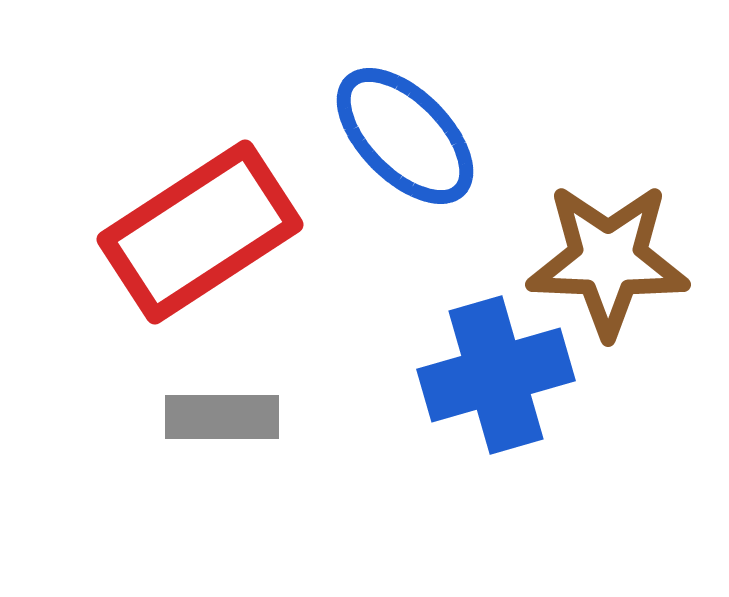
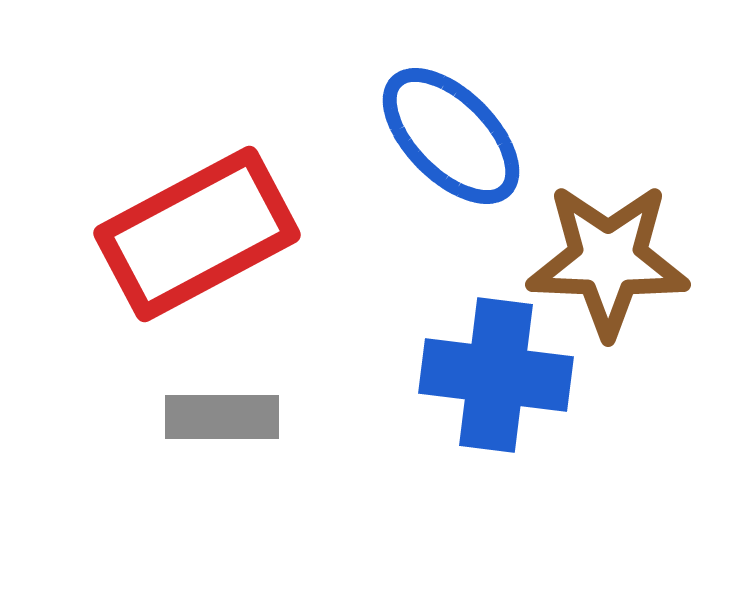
blue ellipse: moved 46 px right
red rectangle: moved 3 px left, 2 px down; rotated 5 degrees clockwise
blue cross: rotated 23 degrees clockwise
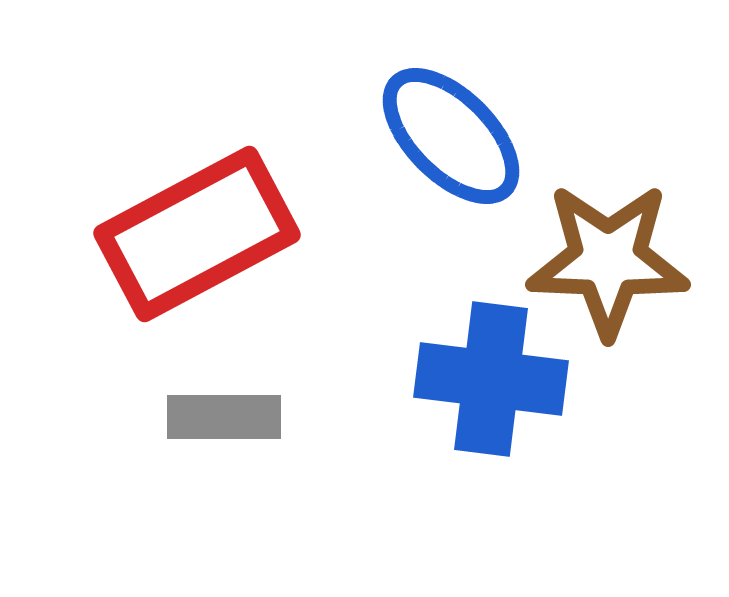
blue cross: moved 5 px left, 4 px down
gray rectangle: moved 2 px right
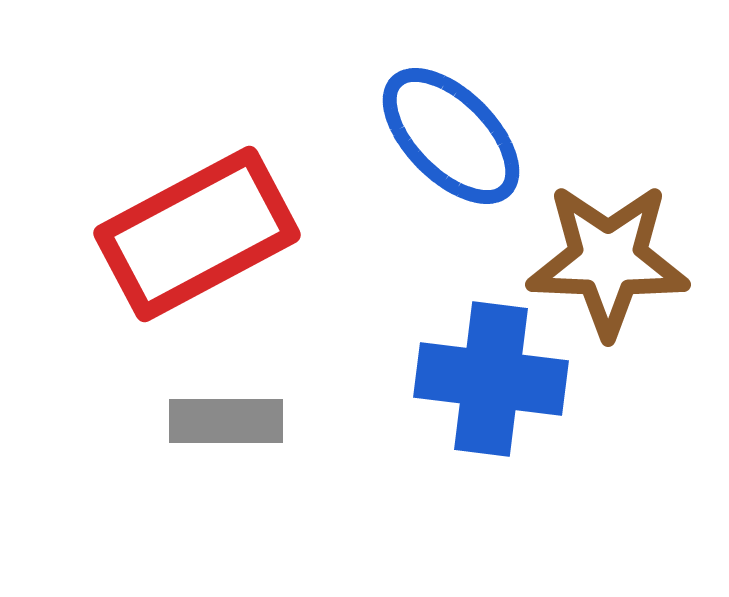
gray rectangle: moved 2 px right, 4 px down
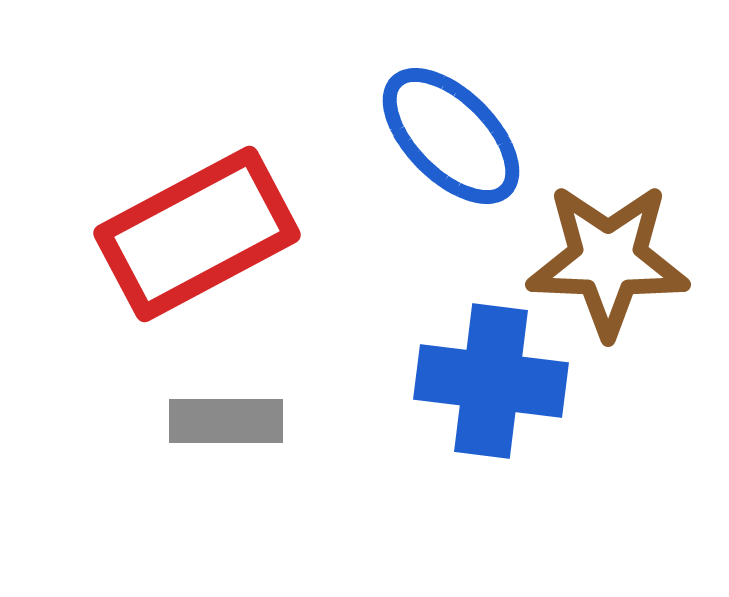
blue cross: moved 2 px down
